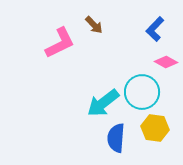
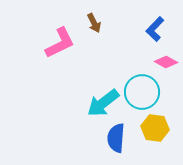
brown arrow: moved 2 px up; rotated 18 degrees clockwise
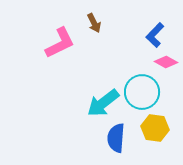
blue L-shape: moved 6 px down
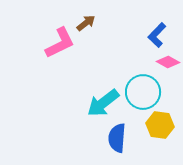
brown arrow: moved 8 px left; rotated 102 degrees counterclockwise
blue L-shape: moved 2 px right
pink diamond: moved 2 px right
cyan circle: moved 1 px right
yellow hexagon: moved 5 px right, 3 px up
blue semicircle: moved 1 px right
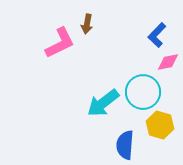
brown arrow: moved 1 px right, 1 px down; rotated 138 degrees clockwise
pink diamond: rotated 40 degrees counterclockwise
yellow hexagon: rotated 8 degrees clockwise
blue semicircle: moved 8 px right, 7 px down
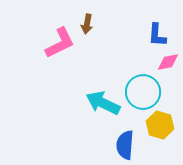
blue L-shape: rotated 40 degrees counterclockwise
cyan arrow: rotated 64 degrees clockwise
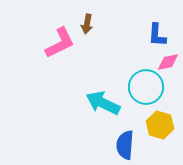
cyan circle: moved 3 px right, 5 px up
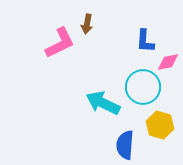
blue L-shape: moved 12 px left, 6 px down
cyan circle: moved 3 px left
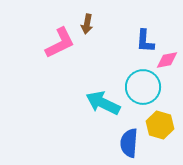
pink diamond: moved 1 px left, 2 px up
blue semicircle: moved 4 px right, 2 px up
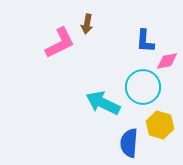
pink diamond: moved 1 px down
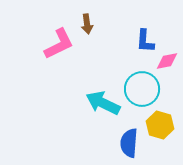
brown arrow: rotated 18 degrees counterclockwise
pink L-shape: moved 1 px left, 1 px down
cyan circle: moved 1 px left, 2 px down
